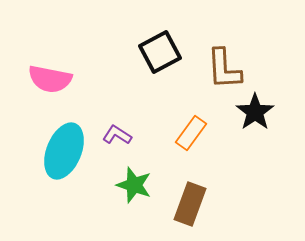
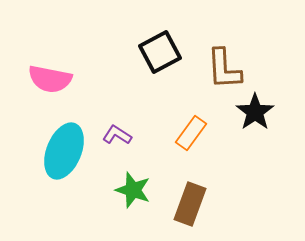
green star: moved 1 px left, 5 px down
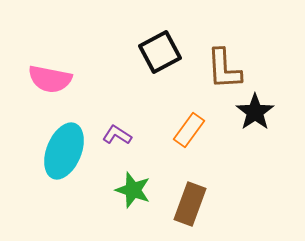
orange rectangle: moved 2 px left, 3 px up
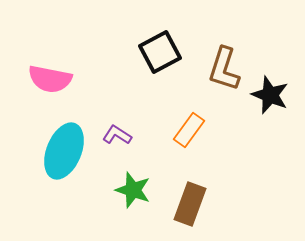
brown L-shape: rotated 21 degrees clockwise
black star: moved 15 px right, 17 px up; rotated 15 degrees counterclockwise
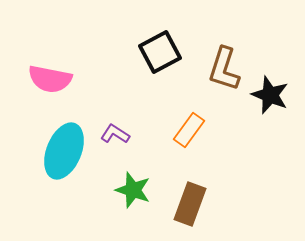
purple L-shape: moved 2 px left, 1 px up
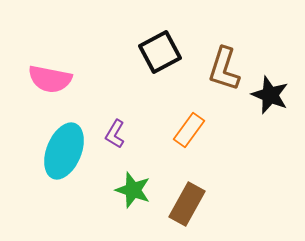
purple L-shape: rotated 92 degrees counterclockwise
brown rectangle: moved 3 px left; rotated 9 degrees clockwise
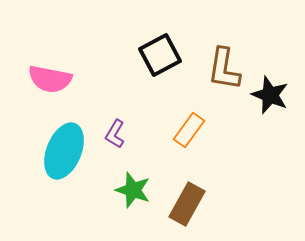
black square: moved 3 px down
brown L-shape: rotated 9 degrees counterclockwise
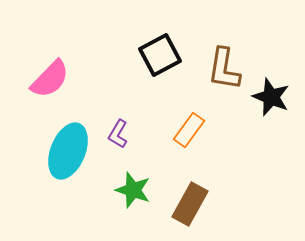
pink semicircle: rotated 57 degrees counterclockwise
black star: moved 1 px right, 2 px down
purple L-shape: moved 3 px right
cyan ellipse: moved 4 px right
brown rectangle: moved 3 px right
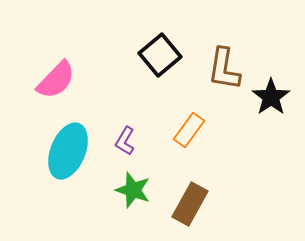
black square: rotated 12 degrees counterclockwise
pink semicircle: moved 6 px right, 1 px down
black star: rotated 15 degrees clockwise
purple L-shape: moved 7 px right, 7 px down
